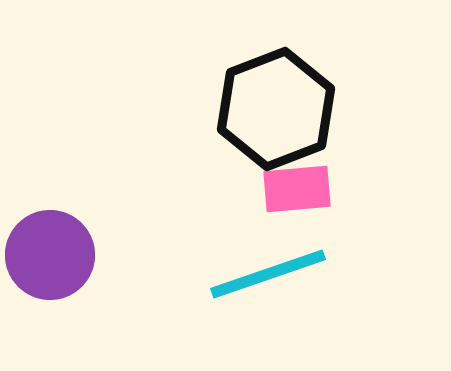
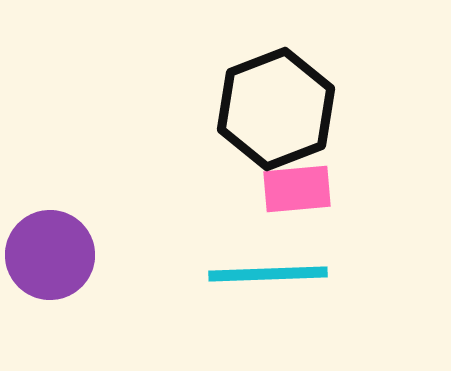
cyan line: rotated 17 degrees clockwise
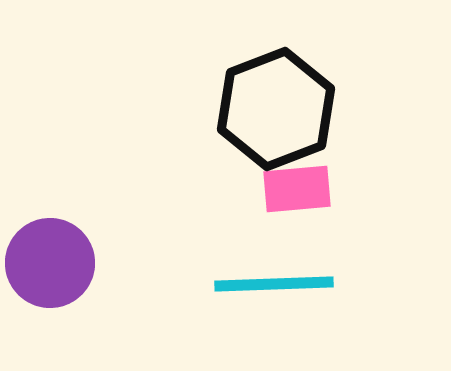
purple circle: moved 8 px down
cyan line: moved 6 px right, 10 px down
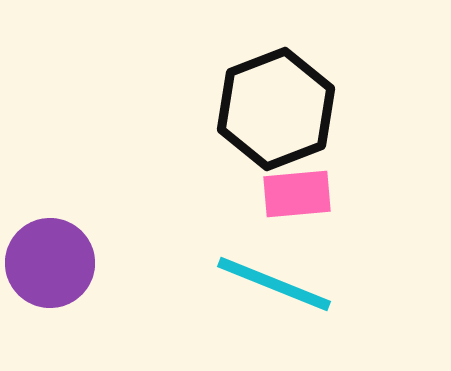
pink rectangle: moved 5 px down
cyan line: rotated 24 degrees clockwise
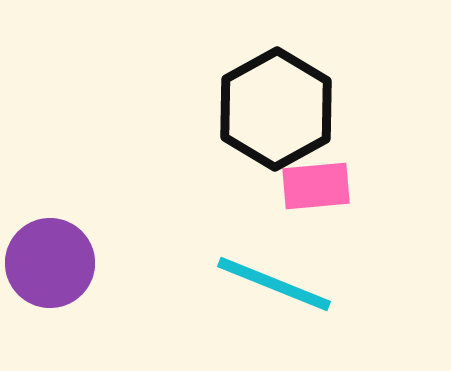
black hexagon: rotated 8 degrees counterclockwise
pink rectangle: moved 19 px right, 8 px up
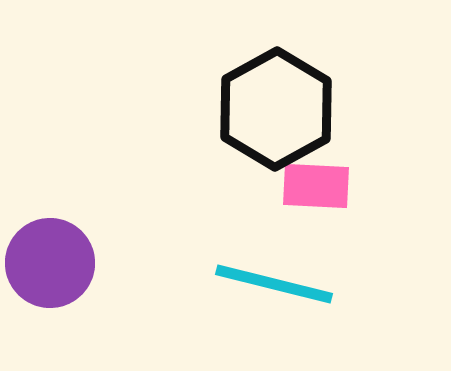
pink rectangle: rotated 8 degrees clockwise
cyan line: rotated 8 degrees counterclockwise
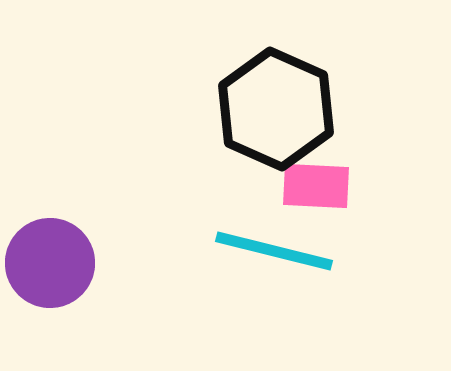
black hexagon: rotated 7 degrees counterclockwise
cyan line: moved 33 px up
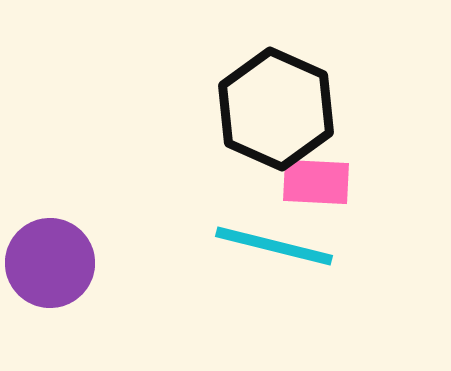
pink rectangle: moved 4 px up
cyan line: moved 5 px up
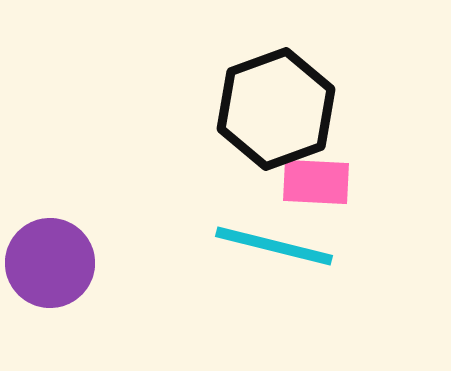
black hexagon: rotated 16 degrees clockwise
